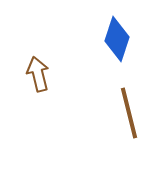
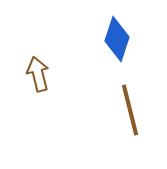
brown line: moved 1 px right, 3 px up
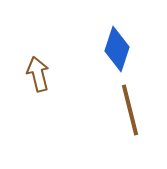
blue diamond: moved 10 px down
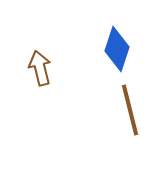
brown arrow: moved 2 px right, 6 px up
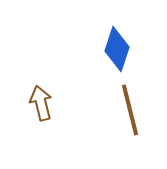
brown arrow: moved 1 px right, 35 px down
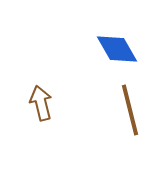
blue diamond: rotated 48 degrees counterclockwise
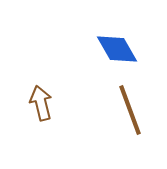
brown line: rotated 6 degrees counterclockwise
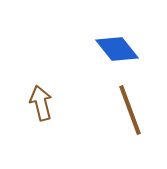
blue diamond: rotated 9 degrees counterclockwise
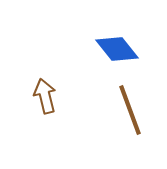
brown arrow: moved 4 px right, 7 px up
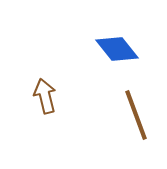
brown line: moved 6 px right, 5 px down
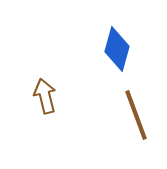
blue diamond: rotated 54 degrees clockwise
